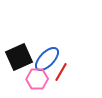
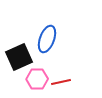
blue ellipse: moved 20 px up; rotated 24 degrees counterclockwise
red line: moved 10 px down; rotated 48 degrees clockwise
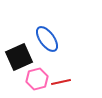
blue ellipse: rotated 56 degrees counterclockwise
pink hexagon: rotated 15 degrees counterclockwise
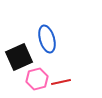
blue ellipse: rotated 20 degrees clockwise
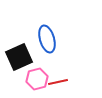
red line: moved 3 px left
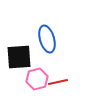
black square: rotated 20 degrees clockwise
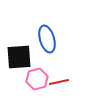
red line: moved 1 px right
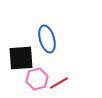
black square: moved 2 px right, 1 px down
red line: moved 1 px down; rotated 18 degrees counterclockwise
